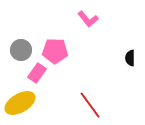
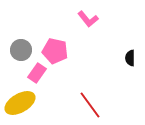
pink pentagon: rotated 10 degrees clockwise
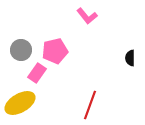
pink L-shape: moved 1 px left, 3 px up
pink pentagon: rotated 25 degrees counterclockwise
red line: rotated 56 degrees clockwise
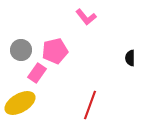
pink L-shape: moved 1 px left, 1 px down
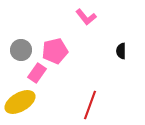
black semicircle: moved 9 px left, 7 px up
yellow ellipse: moved 1 px up
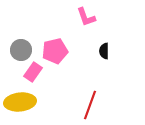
pink L-shape: rotated 20 degrees clockwise
black semicircle: moved 17 px left
pink rectangle: moved 4 px left, 1 px up
yellow ellipse: rotated 24 degrees clockwise
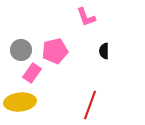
pink rectangle: moved 1 px left, 1 px down
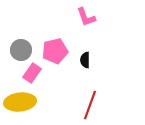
black semicircle: moved 19 px left, 9 px down
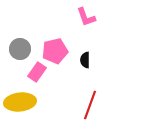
gray circle: moved 1 px left, 1 px up
pink rectangle: moved 5 px right, 1 px up
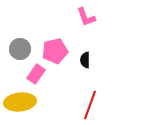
pink rectangle: moved 1 px left, 2 px down
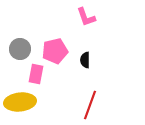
pink rectangle: rotated 24 degrees counterclockwise
